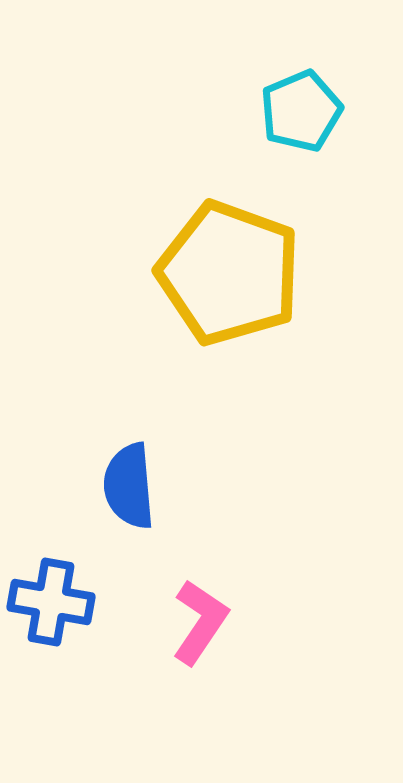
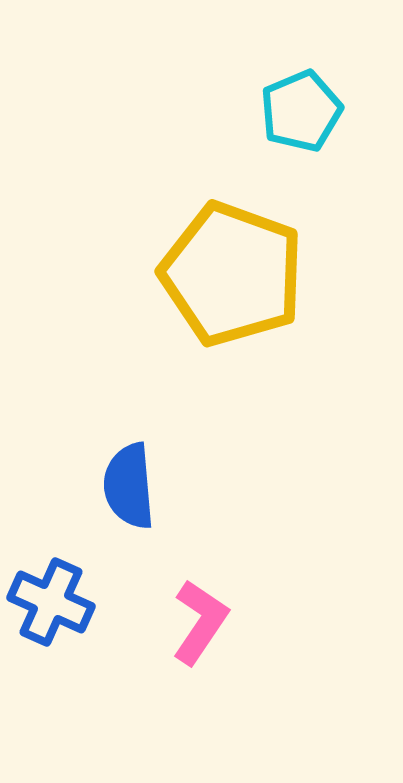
yellow pentagon: moved 3 px right, 1 px down
blue cross: rotated 14 degrees clockwise
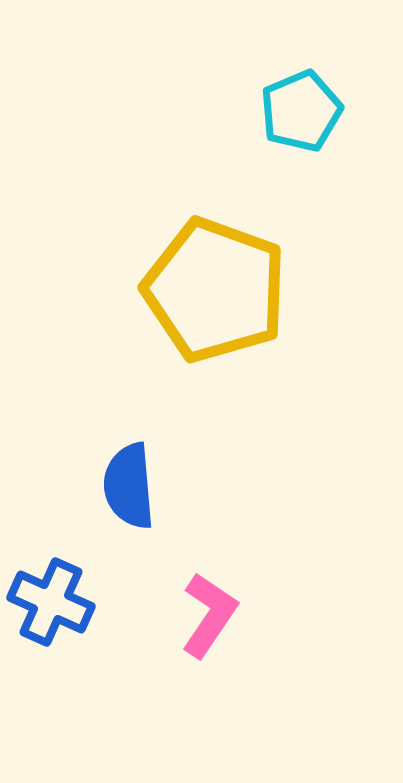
yellow pentagon: moved 17 px left, 16 px down
pink L-shape: moved 9 px right, 7 px up
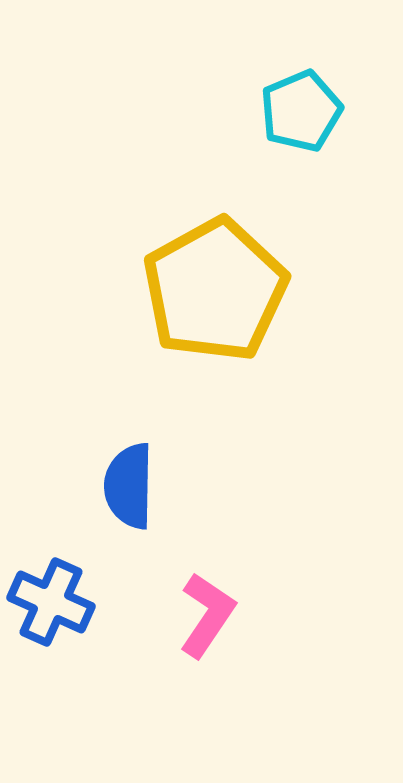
yellow pentagon: rotated 23 degrees clockwise
blue semicircle: rotated 6 degrees clockwise
pink L-shape: moved 2 px left
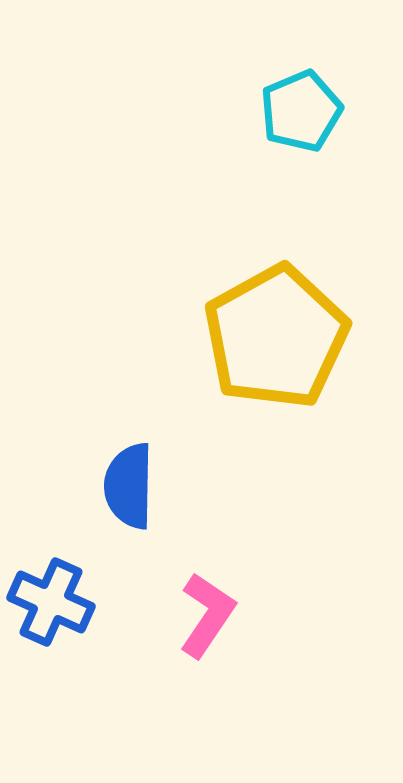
yellow pentagon: moved 61 px right, 47 px down
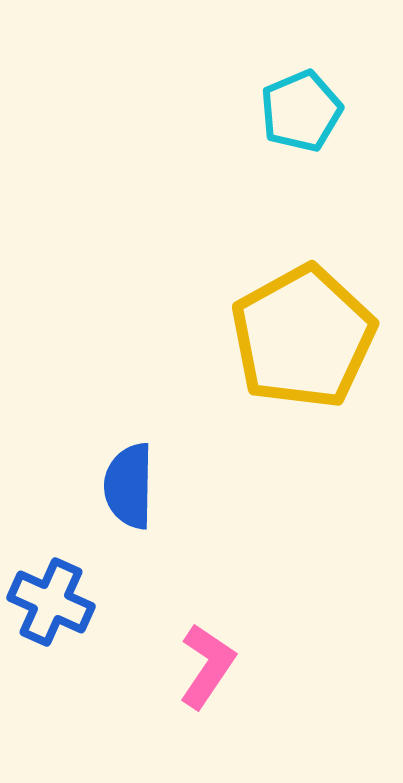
yellow pentagon: moved 27 px right
pink L-shape: moved 51 px down
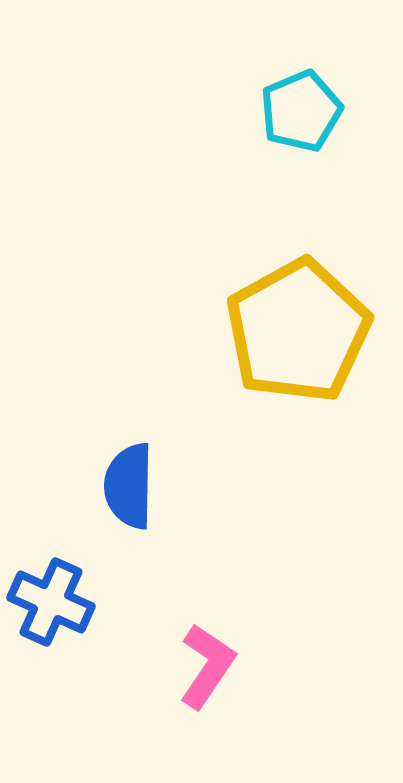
yellow pentagon: moved 5 px left, 6 px up
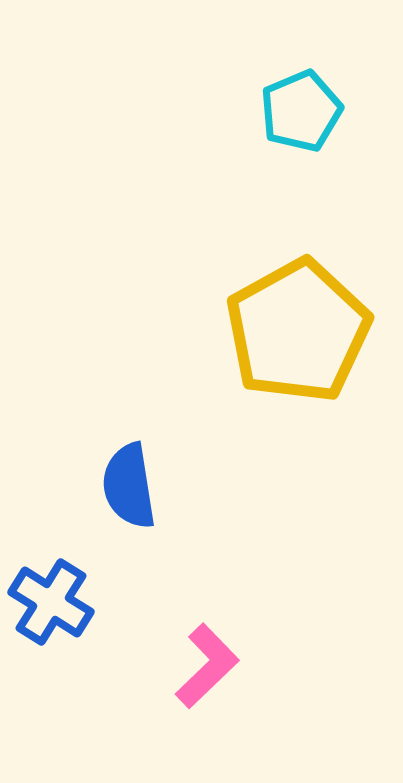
blue semicircle: rotated 10 degrees counterclockwise
blue cross: rotated 8 degrees clockwise
pink L-shape: rotated 12 degrees clockwise
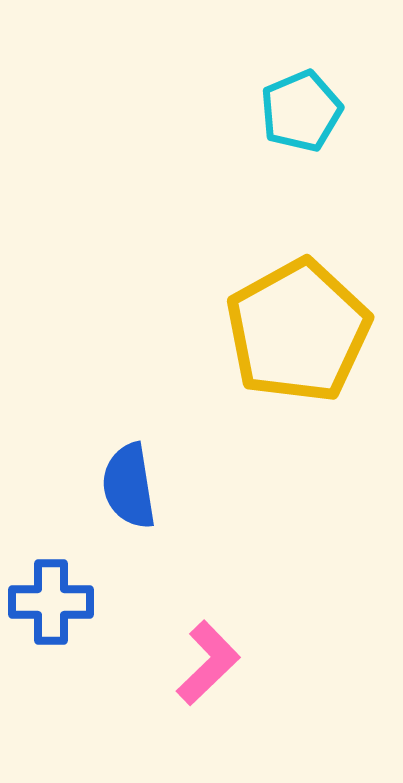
blue cross: rotated 32 degrees counterclockwise
pink L-shape: moved 1 px right, 3 px up
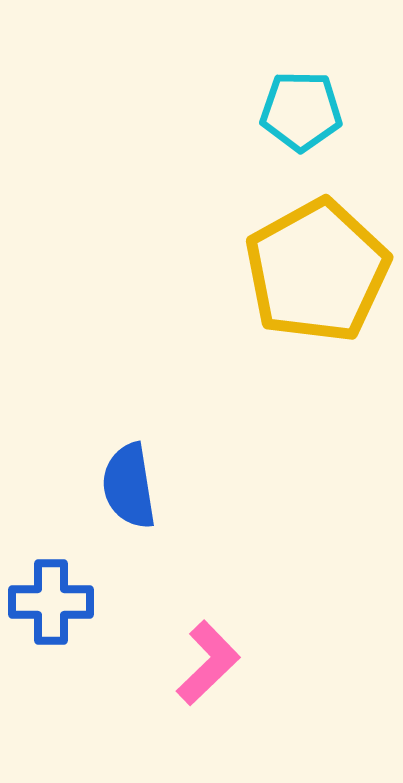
cyan pentagon: rotated 24 degrees clockwise
yellow pentagon: moved 19 px right, 60 px up
